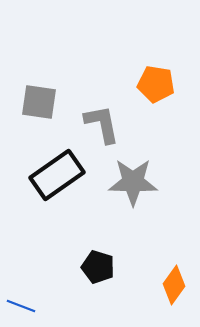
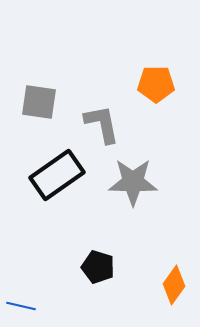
orange pentagon: rotated 9 degrees counterclockwise
blue line: rotated 8 degrees counterclockwise
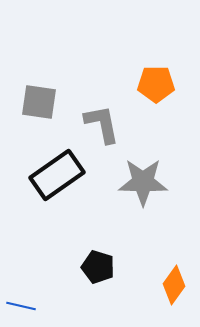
gray star: moved 10 px right
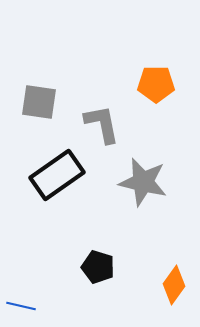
gray star: rotated 12 degrees clockwise
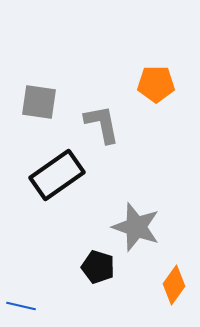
gray star: moved 7 px left, 45 px down; rotated 6 degrees clockwise
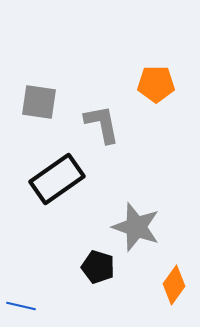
black rectangle: moved 4 px down
